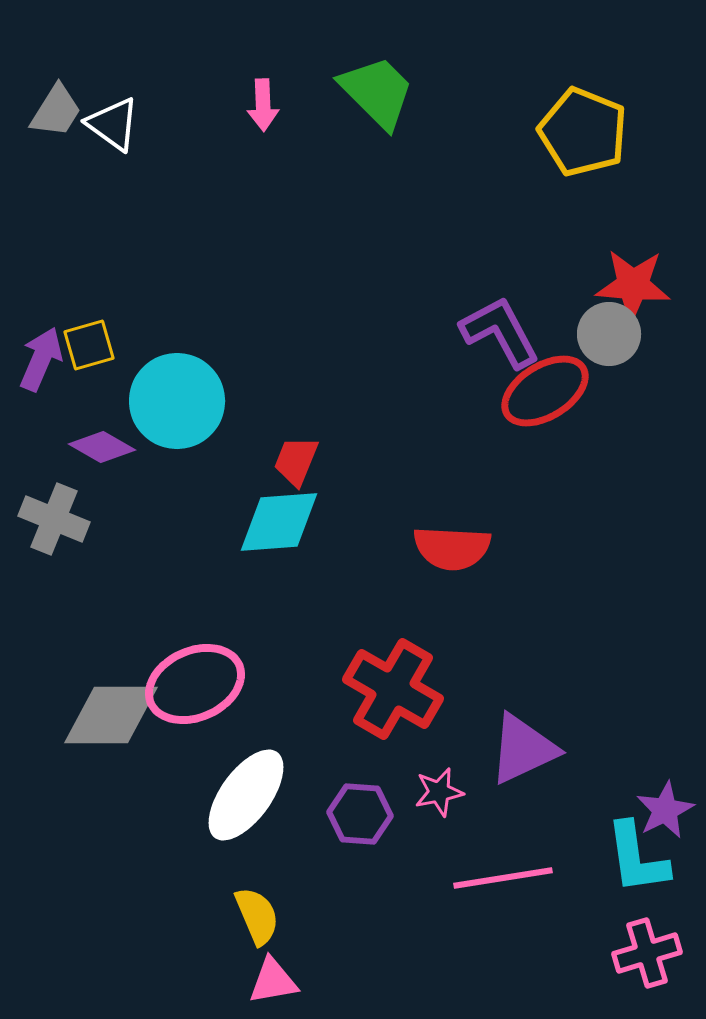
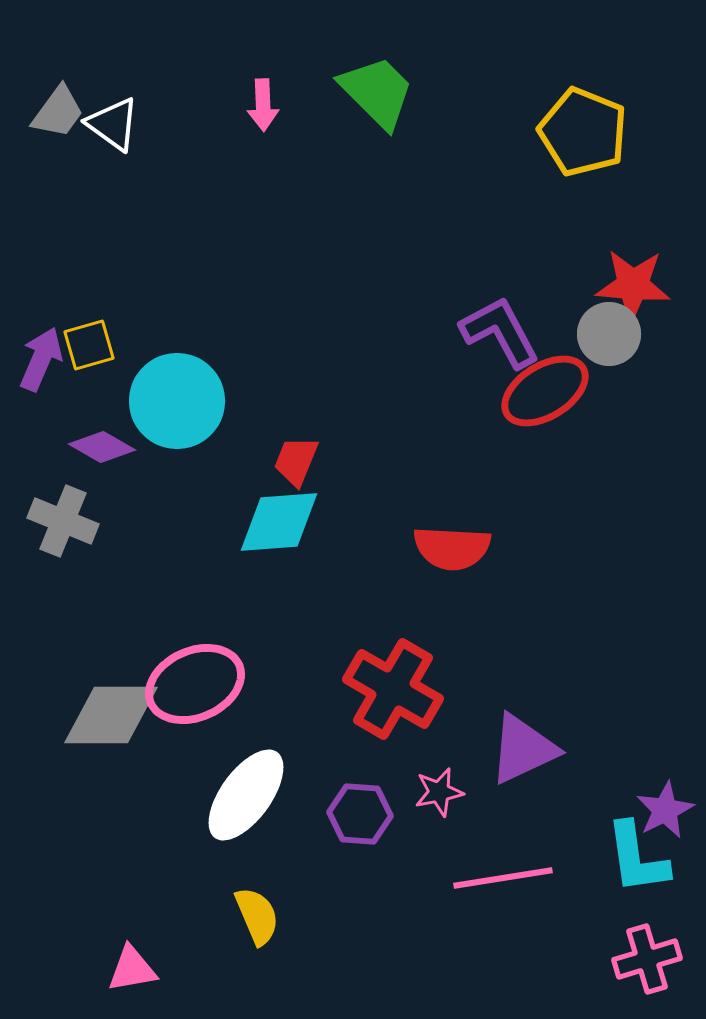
gray trapezoid: moved 2 px right, 1 px down; rotated 4 degrees clockwise
gray cross: moved 9 px right, 2 px down
pink cross: moved 6 px down
pink triangle: moved 141 px left, 12 px up
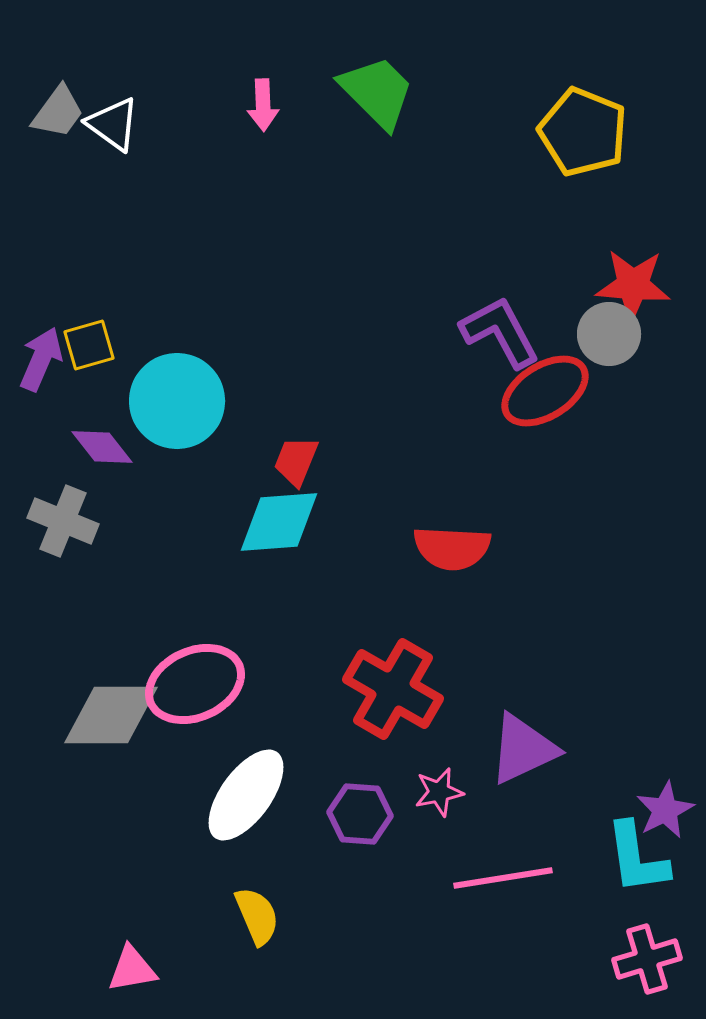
purple diamond: rotated 22 degrees clockwise
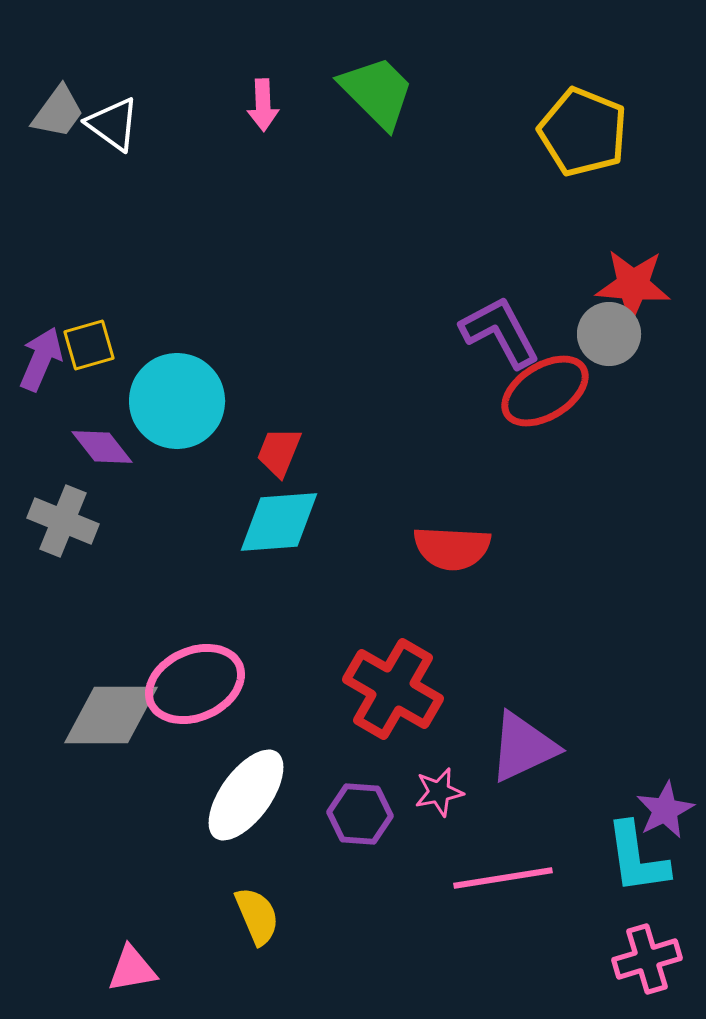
red trapezoid: moved 17 px left, 9 px up
purple triangle: moved 2 px up
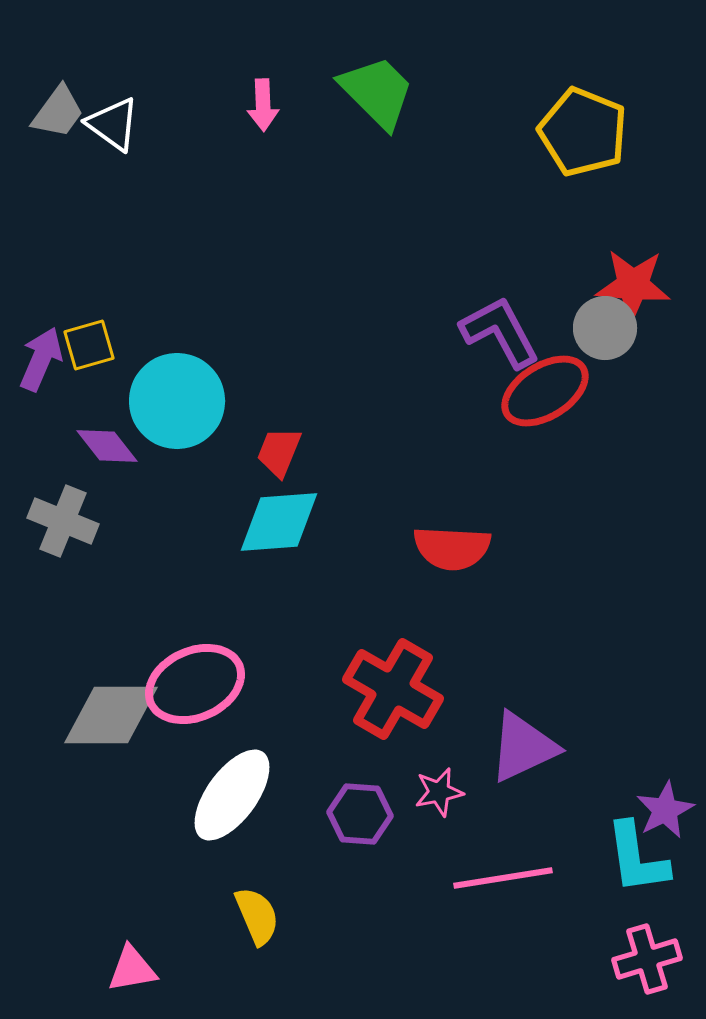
gray circle: moved 4 px left, 6 px up
purple diamond: moved 5 px right, 1 px up
white ellipse: moved 14 px left
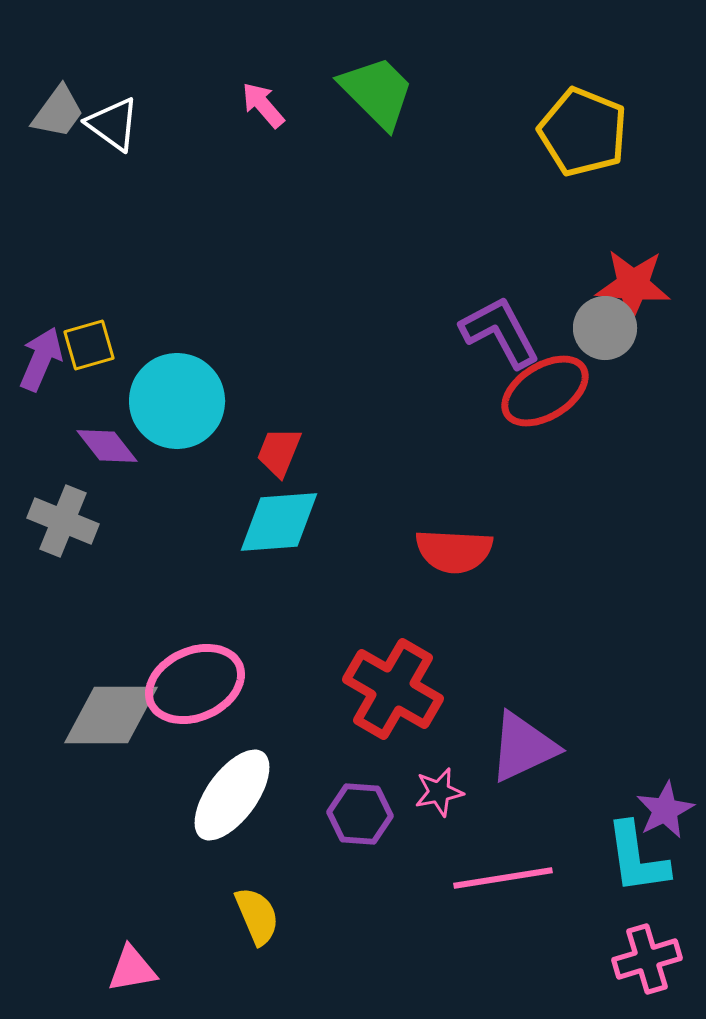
pink arrow: rotated 141 degrees clockwise
red semicircle: moved 2 px right, 3 px down
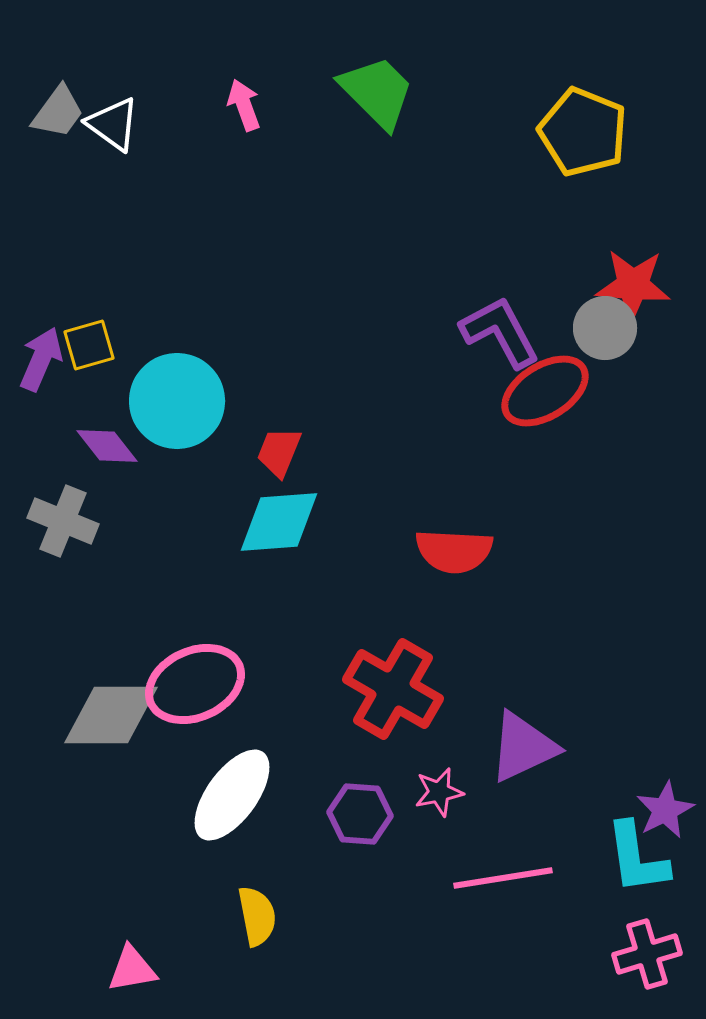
pink arrow: moved 19 px left; rotated 21 degrees clockwise
yellow semicircle: rotated 12 degrees clockwise
pink cross: moved 5 px up
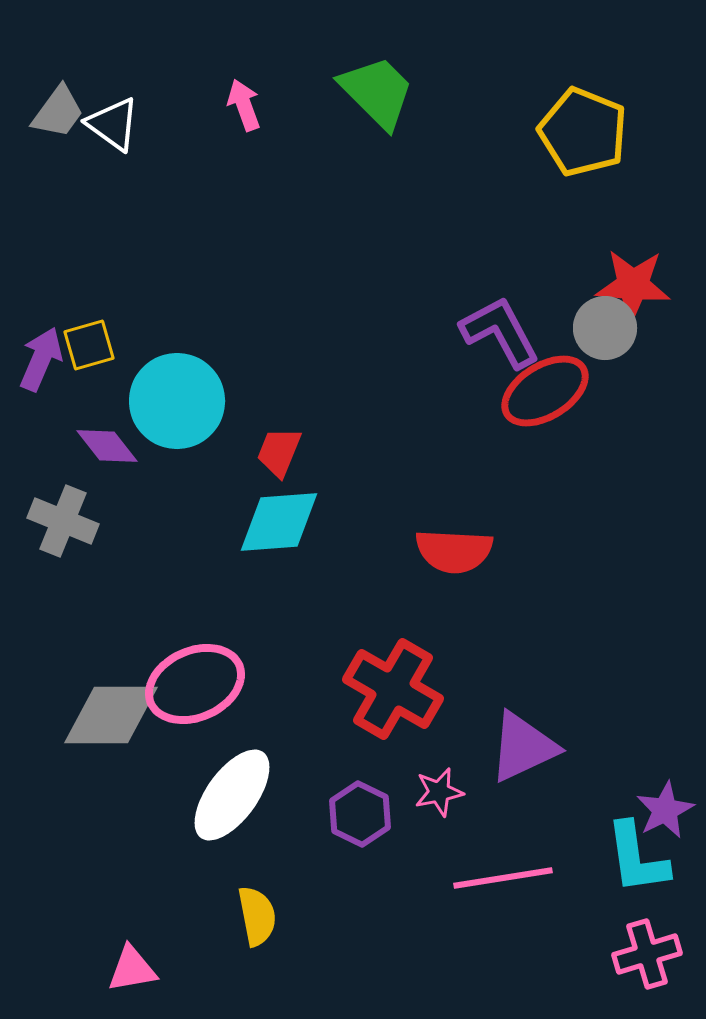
purple hexagon: rotated 22 degrees clockwise
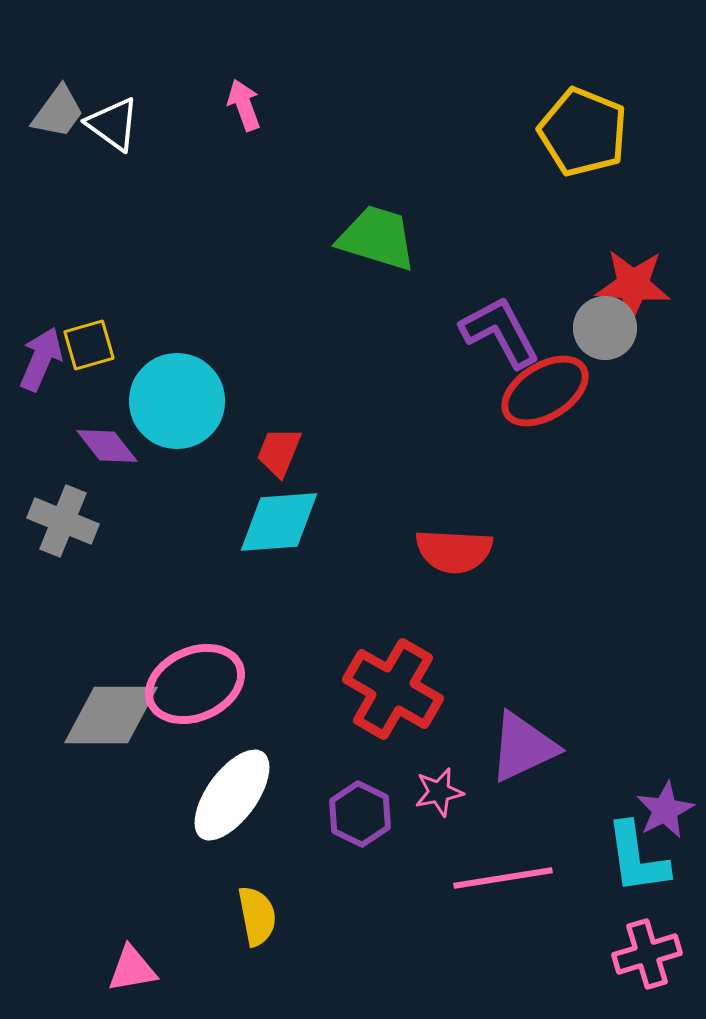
green trapezoid: moved 146 px down; rotated 28 degrees counterclockwise
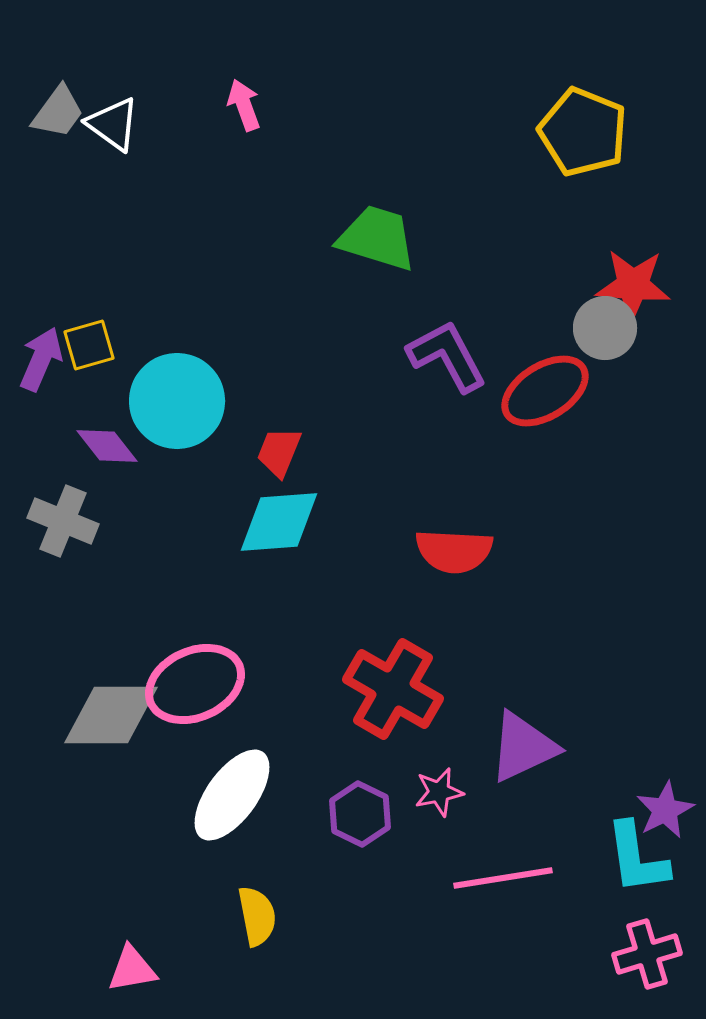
purple L-shape: moved 53 px left, 24 px down
